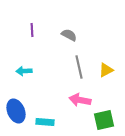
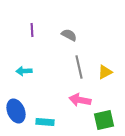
yellow triangle: moved 1 px left, 2 px down
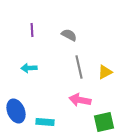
cyan arrow: moved 5 px right, 3 px up
green square: moved 2 px down
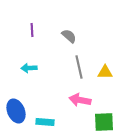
gray semicircle: moved 1 px down; rotated 14 degrees clockwise
yellow triangle: rotated 28 degrees clockwise
green square: rotated 10 degrees clockwise
